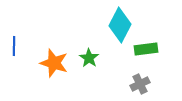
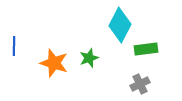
green star: rotated 18 degrees clockwise
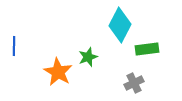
green rectangle: moved 1 px right
green star: moved 1 px left, 1 px up
orange star: moved 4 px right, 9 px down; rotated 12 degrees clockwise
gray cross: moved 6 px left, 1 px up
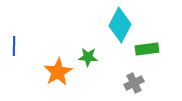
green star: rotated 24 degrees clockwise
orange star: rotated 12 degrees clockwise
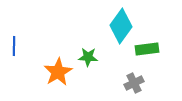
cyan diamond: moved 1 px right, 1 px down; rotated 8 degrees clockwise
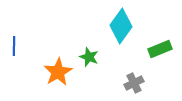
green rectangle: moved 13 px right; rotated 15 degrees counterclockwise
green star: moved 1 px right; rotated 18 degrees clockwise
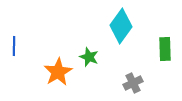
green rectangle: moved 5 px right; rotated 70 degrees counterclockwise
gray cross: moved 1 px left
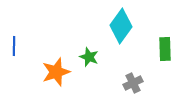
orange star: moved 2 px left; rotated 12 degrees clockwise
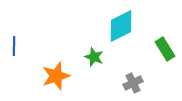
cyan diamond: rotated 28 degrees clockwise
green rectangle: rotated 30 degrees counterclockwise
green star: moved 5 px right
orange star: moved 4 px down
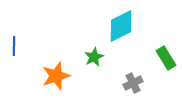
green rectangle: moved 1 px right, 9 px down
green star: rotated 24 degrees clockwise
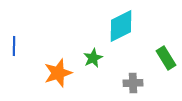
green star: moved 1 px left, 1 px down
orange star: moved 2 px right, 3 px up
gray cross: rotated 24 degrees clockwise
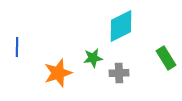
blue line: moved 3 px right, 1 px down
green star: rotated 18 degrees clockwise
gray cross: moved 14 px left, 10 px up
